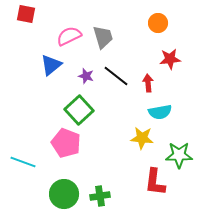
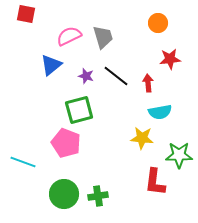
green square: rotated 28 degrees clockwise
green cross: moved 2 px left
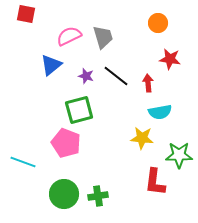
red star: rotated 15 degrees clockwise
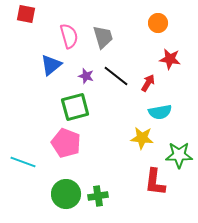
pink semicircle: rotated 100 degrees clockwise
red arrow: rotated 36 degrees clockwise
green square: moved 4 px left, 3 px up
green circle: moved 2 px right
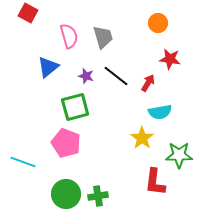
red square: moved 2 px right, 1 px up; rotated 18 degrees clockwise
blue triangle: moved 3 px left, 2 px down
yellow star: rotated 30 degrees clockwise
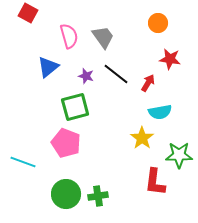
gray trapezoid: rotated 20 degrees counterclockwise
black line: moved 2 px up
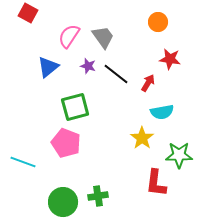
orange circle: moved 1 px up
pink semicircle: rotated 130 degrees counterclockwise
purple star: moved 2 px right, 10 px up
cyan semicircle: moved 2 px right
red L-shape: moved 1 px right, 1 px down
green circle: moved 3 px left, 8 px down
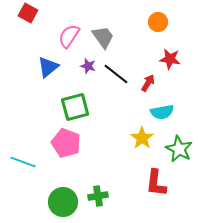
green star: moved 6 px up; rotated 28 degrees clockwise
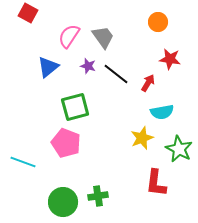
yellow star: rotated 15 degrees clockwise
